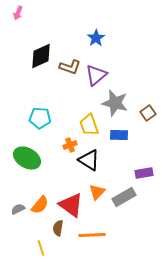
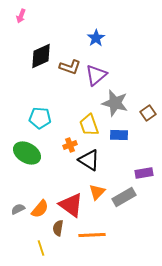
pink arrow: moved 3 px right, 3 px down
green ellipse: moved 5 px up
orange semicircle: moved 4 px down
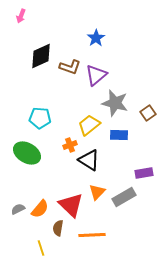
yellow trapezoid: rotated 70 degrees clockwise
red triangle: rotated 8 degrees clockwise
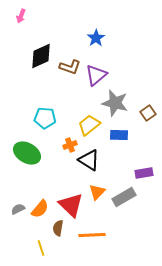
cyan pentagon: moved 5 px right
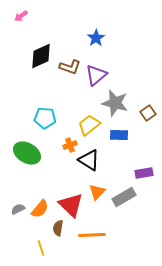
pink arrow: rotated 32 degrees clockwise
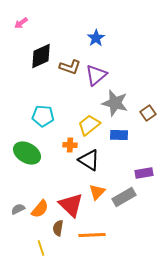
pink arrow: moved 7 px down
cyan pentagon: moved 2 px left, 2 px up
orange cross: rotated 24 degrees clockwise
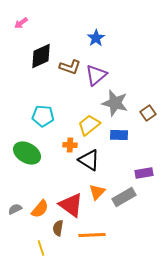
red triangle: rotated 8 degrees counterclockwise
gray semicircle: moved 3 px left
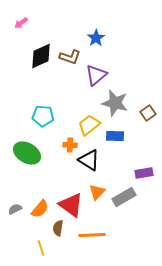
brown L-shape: moved 10 px up
blue rectangle: moved 4 px left, 1 px down
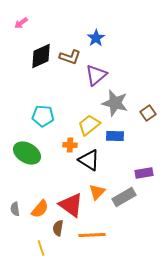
gray semicircle: rotated 72 degrees counterclockwise
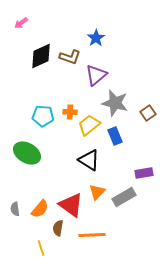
blue rectangle: rotated 66 degrees clockwise
orange cross: moved 33 px up
